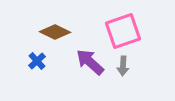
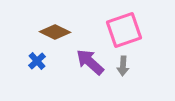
pink square: moved 1 px right, 1 px up
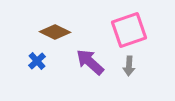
pink square: moved 5 px right
gray arrow: moved 6 px right
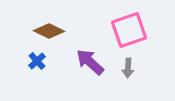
brown diamond: moved 6 px left, 1 px up
gray arrow: moved 1 px left, 2 px down
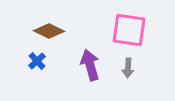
pink square: rotated 27 degrees clockwise
purple arrow: moved 3 px down; rotated 32 degrees clockwise
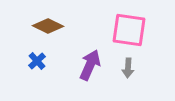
brown diamond: moved 1 px left, 5 px up
purple arrow: rotated 40 degrees clockwise
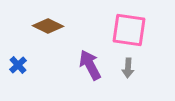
blue cross: moved 19 px left, 4 px down
purple arrow: rotated 52 degrees counterclockwise
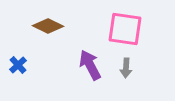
pink square: moved 4 px left, 1 px up
gray arrow: moved 2 px left
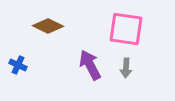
pink square: moved 1 px right
blue cross: rotated 24 degrees counterclockwise
